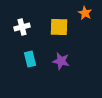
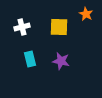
orange star: moved 1 px right, 1 px down
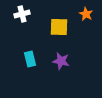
white cross: moved 13 px up
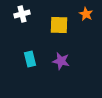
yellow square: moved 2 px up
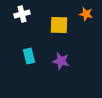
orange star: rotated 16 degrees counterclockwise
cyan rectangle: moved 1 px left, 3 px up
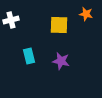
white cross: moved 11 px left, 6 px down
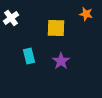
white cross: moved 2 px up; rotated 21 degrees counterclockwise
yellow square: moved 3 px left, 3 px down
purple star: rotated 24 degrees clockwise
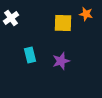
yellow square: moved 7 px right, 5 px up
cyan rectangle: moved 1 px right, 1 px up
purple star: rotated 18 degrees clockwise
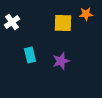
orange star: rotated 16 degrees counterclockwise
white cross: moved 1 px right, 4 px down
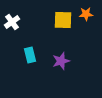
yellow square: moved 3 px up
